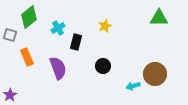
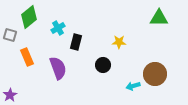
yellow star: moved 14 px right, 16 px down; rotated 24 degrees clockwise
black circle: moved 1 px up
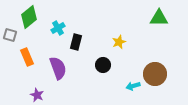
yellow star: rotated 24 degrees counterclockwise
purple star: moved 27 px right; rotated 16 degrees counterclockwise
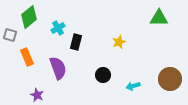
black circle: moved 10 px down
brown circle: moved 15 px right, 5 px down
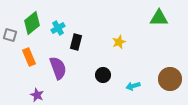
green diamond: moved 3 px right, 6 px down
orange rectangle: moved 2 px right
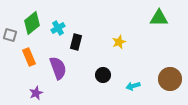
purple star: moved 1 px left, 2 px up; rotated 24 degrees clockwise
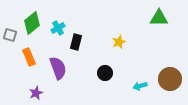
black circle: moved 2 px right, 2 px up
cyan arrow: moved 7 px right
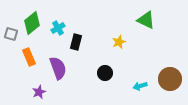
green triangle: moved 13 px left, 2 px down; rotated 24 degrees clockwise
gray square: moved 1 px right, 1 px up
purple star: moved 3 px right, 1 px up
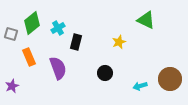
purple star: moved 27 px left, 6 px up
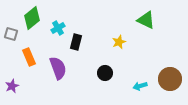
green diamond: moved 5 px up
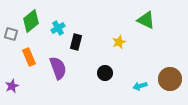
green diamond: moved 1 px left, 3 px down
